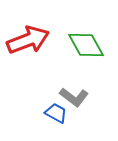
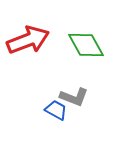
gray L-shape: rotated 16 degrees counterclockwise
blue trapezoid: moved 3 px up
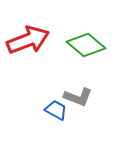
green diamond: rotated 21 degrees counterclockwise
gray L-shape: moved 4 px right
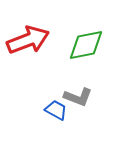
green diamond: rotated 51 degrees counterclockwise
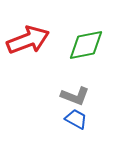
gray L-shape: moved 3 px left, 1 px up
blue trapezoid: moved 20 px right, 9 px down
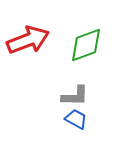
green diamond: rotated 9 degrees counterclockwise
gray L-shape: rotated 20 degrees counterclockwise
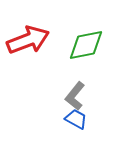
green diamond: rotated 9 degrees clockwise
gray L-shape: rotated 128 degrees clockwise
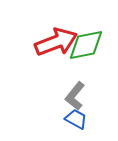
red arrow: moved 28 px right, 2 px down
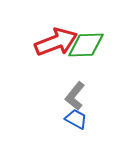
green diamond: rotated 9 degrees clockwise
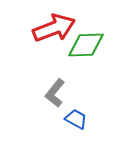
red arrow: moved 2 px left, 14 px up
gray L-shape: moved 20 px left, 3 px up
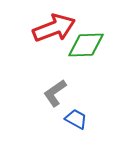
gray L-shape: rotated 16 degrees clockwise
